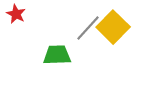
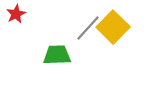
red star: rotated 18 degrees clockwise
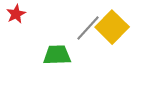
yellow square: moved 1 px left
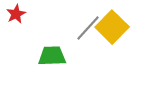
green trapezoid: moved 5 px left, 1 px down
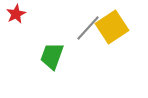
yellow square: rotated 12 degrees clockwise
green trapezoid: rotated 68 degrees counterclockwise
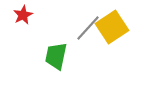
red star: moved 7 px right, 1 px down
green trapezoid: moved 4 px right; rotated 8 degrees counterclockwise
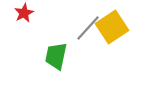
red star: moved 1 px right, 2 px up
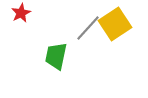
red star: moved 3 px left
yellow square: moved 3 px right, 3 px up
